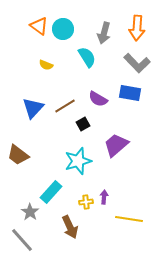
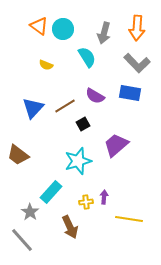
purple semicircle: moved 3 px left, 3 px up
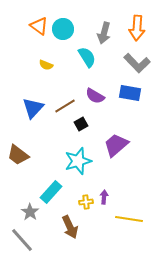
black square: moved 2 px left
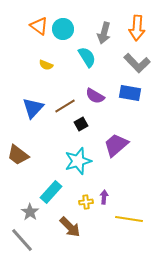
brown arrow: rotated 20 degrees counterclockwise
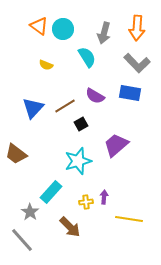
brown trapezoid: moved 2 px left, 1 px up
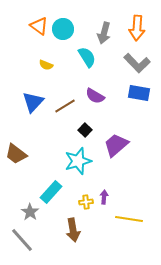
blue rectangle: moved 9 px right
blue triangle: moved 6 px up
black square: moved 4 px right, 6 px down; rotated 16 degrees counterclockwise
brown arrow: moved 3 px right, 3 px down; rotated 35 degrees clockwise
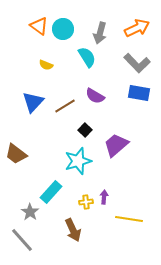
orange arrow: rotated 120 degrees counterclockwise
gray arrow: moved 4 px left
brown arrow: rotated 15 degrees counterclockwise
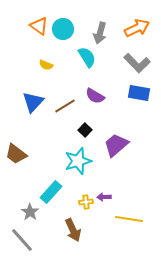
purple arrow: rotated 96 degrees counterclockwise
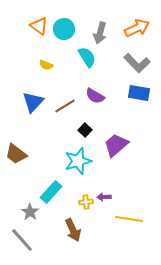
cyan circle: moved 1 px right
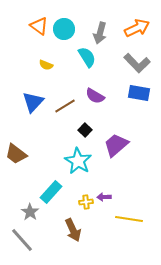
cyan star: rotated 24 degrees counterclockwise
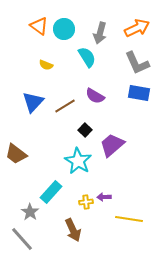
gray L-shape: rotated 20 degrees clockwise
purple trapezoid: moved 4 px left
gray line: moved 1 px up
